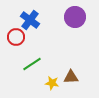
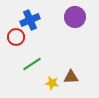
blue cross: rotated 30 degrees clockwise
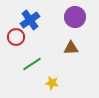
blue cross: rotated 12 degrees counterclockwise
brown triangle: moved 29 px up
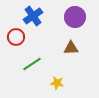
blue cross: moved 3 px right, 4 px up
yellow star: moved 5 px right
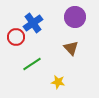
blue cross: moved 7 px down
brown triangle: rotated 49 degrees clockwise
yellow star: moved 1 px right, 1 px up
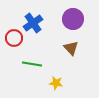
purple circle: moved 2 px left, 2 px down
red circle: moved 2 px left, 1 px down
green line: rotated 42 degrees clockwise
yellow star: moved 2 px left, 1 px down
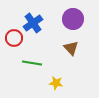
green line: moved 1 px up
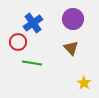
red circle: moved 4 px right, 4 px down
yellow star: moved 28 px right; rotated 24 degrees clockwise
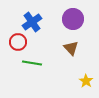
blue cross: moved 1 px left, 1 px up
yellow star: moved 2 px right, 2 px up
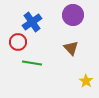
purple circle: moved 4 px up
